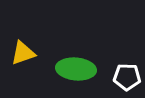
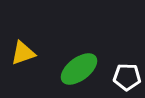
green ellipse: moved 3 px right; rotated 42 degrees counterclockwise
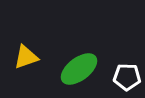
yellow triangle: moved 3 px right, 4 px down
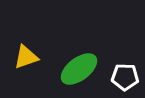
white pentagon: moved 2 px left
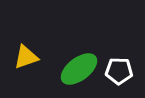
white pentagon: moved 6 px left, 6 px up
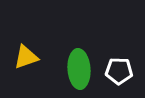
green ellipse: rotated 57 degrees counterclockwise
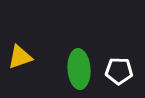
yellow triangle: moved 6 px left
